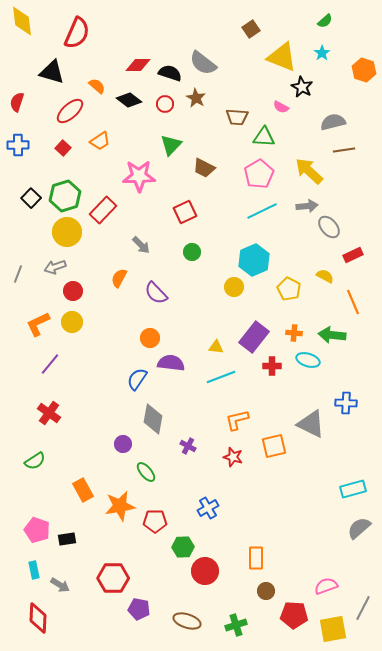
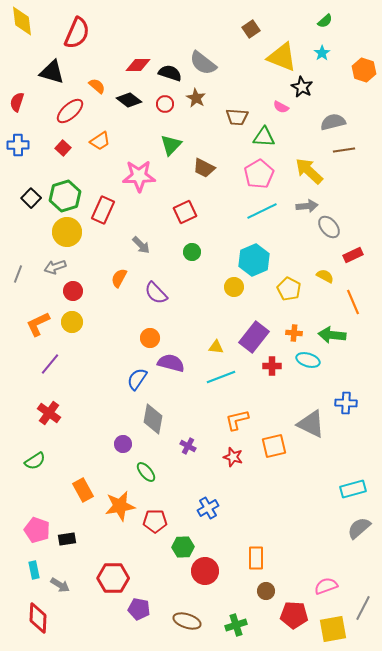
red rectangle at (103, 210): rotated 20 degrees counterclockwise
purple semicircle at (171, 363): rotated 8 degrees clockwise
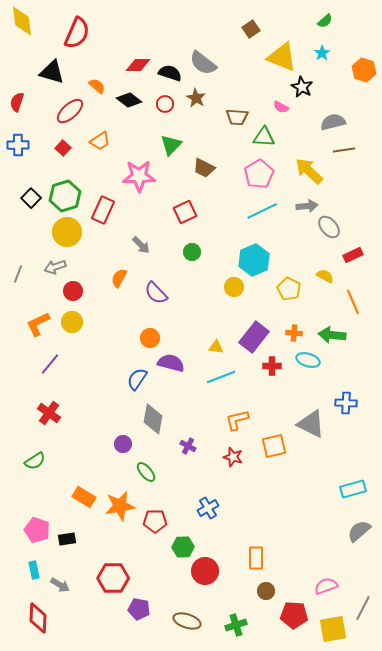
orange rectangle at (83, 490): moved 1 px right, 7 px down; rotated 30 degrees counterclockwise
gray semicircle at (359, 528): moved 3 px down
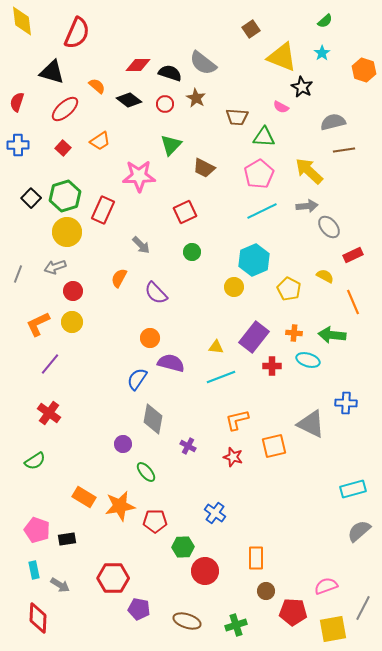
red ellipse at (70, 111): moved 5 px left, 2 px up
blue cross at (208, 508): moved 7 px right, 5 px down; rotated 25 degrees counterclockwise
red pentagon at (294, 615): moved 1 px left, 3 px up
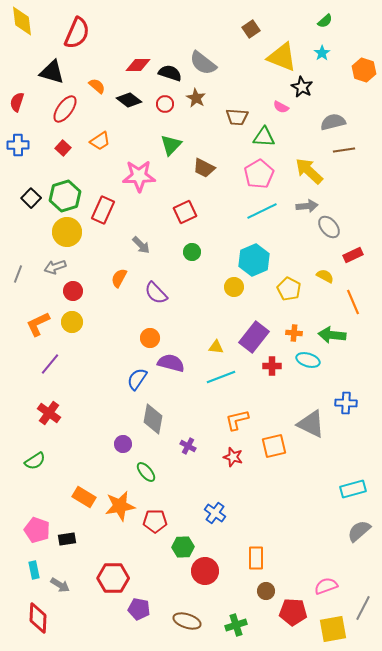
red ellipse at (65, 109): rotated 12 degrees counterclockwise
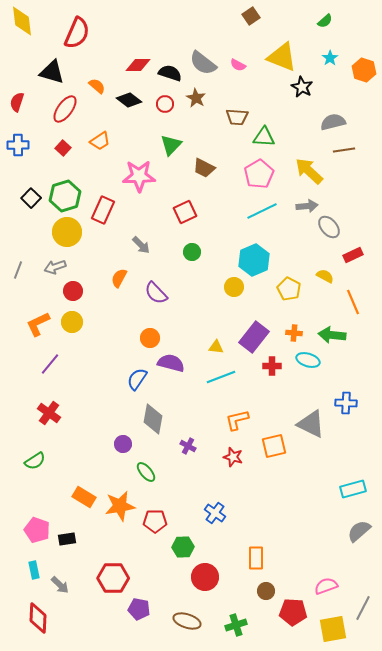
brown square at (251, 29): moved 13 px up
cyan star at (322, 53): moved 8 px right, 5 px down
pink semicircle at (281, 107): moved 43 px left, 42 px up
gray line at (18, 274): moved 4 px up
red circle at (205, 571): moved 6 px down
gray arrow at (60, 585): rotated 12 degrees clockwise
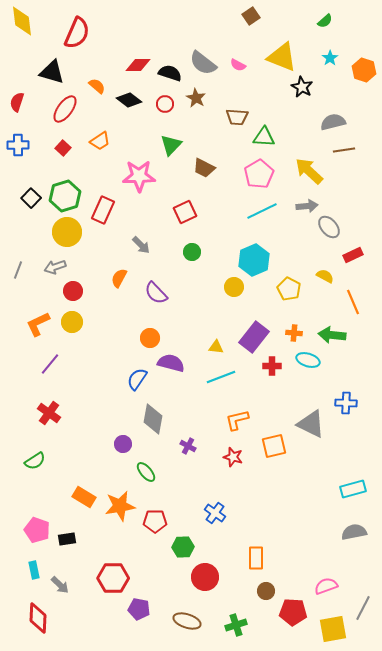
gray semicircle at (359, 531): moved 5 px left, 1 px down; rotated 30 degrees clockwise
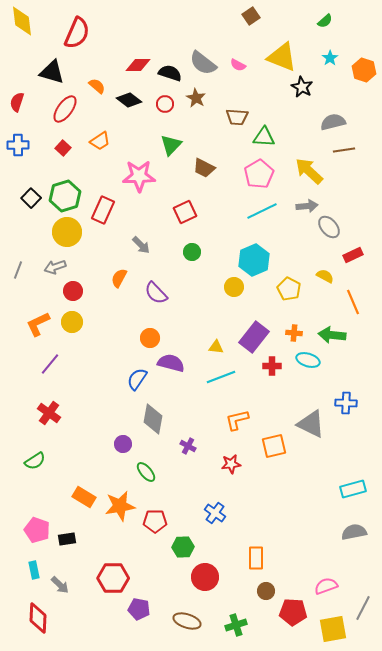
red star at (233, 457): moved 2 px left, 7 px down; rotated 24 degrees counterclockwise
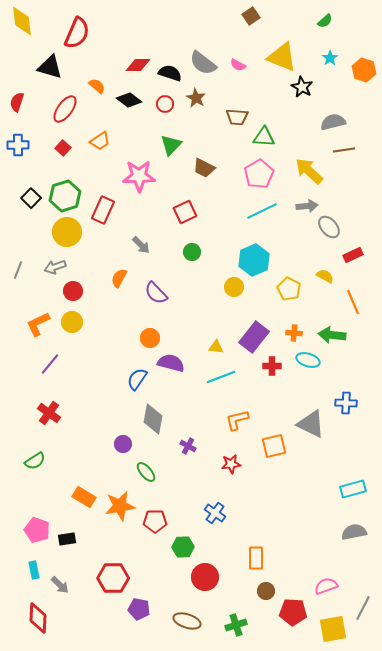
black triangle at (52, 72): moved 2 px left, 5 px up
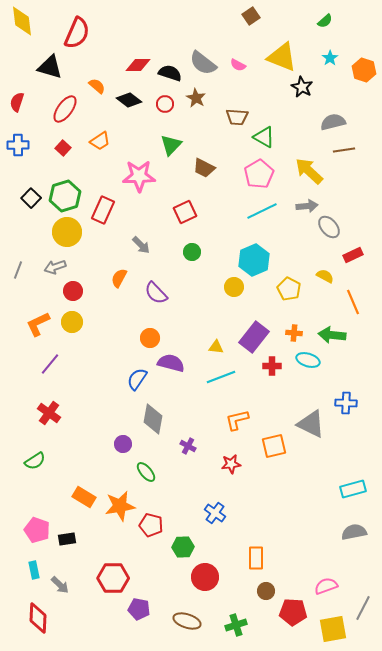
green triangle at (264, 137): rotated 25 degrees clockwise
red pentagon at (155, 521): moved 4 px left, 4 px down; rotated 15 degrees clockwise
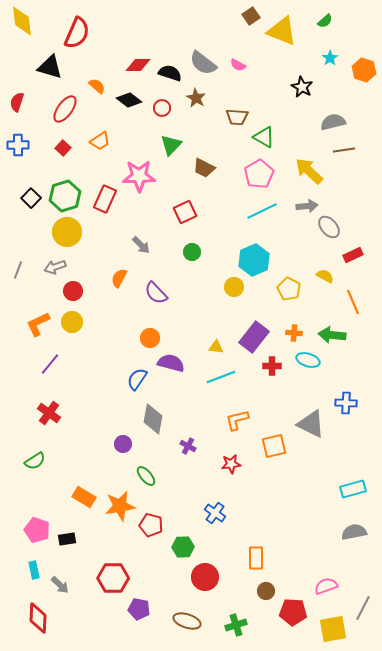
yellow triangle at (282, 57): moved 26 px up
red circle at (165, 104): moved 3 px left, 4 px down
red rectangle at (103, 210): moved 2 px right, 11 px up
green ellipse at (146, 472): moved 4 px down
